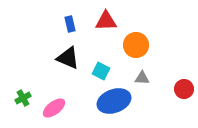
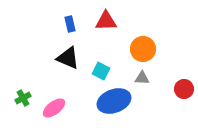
orange circle: moved 7 px right, 4 px down
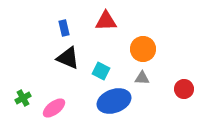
blue rectangle: moved 6 px left, 4 px down
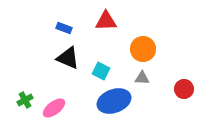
blue rectangle: rotated 56 degrees counterclockwise
green cross: moved 2 px right, 2 px down
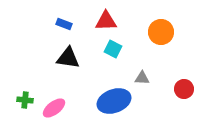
blue rectangle: moved 4 px up
orange circle: moved 18 px right, 17 px up
black triangle: rotated 15 degrees counterclockwise
cyan square: moved 12 px right, 22 px up
green cross: rotated 35 degrees clockwise
